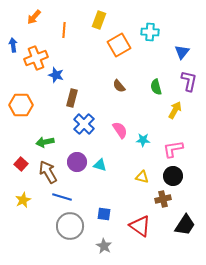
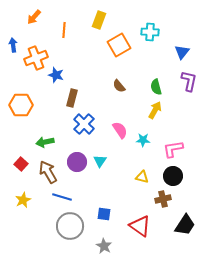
yellow arrow: moved 20 px left
cyan triangle: moved 4 px up; rotated 48 degrees clockwise
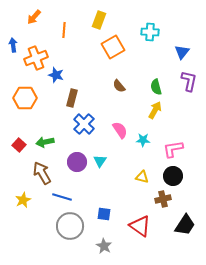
orange square: moved 6 px left, 2 px down
orange hexagon: moved 4 px right, 7 px up
red square: moved 2 px left, 19 px up
brown arrow: moved 6 px left, 1 px down
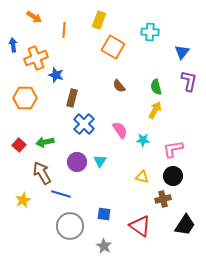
orange arrow: rotated 98 degrees counterclockwise
orange square: rotated 30 degrees counterclockwise
blue line: moved 1 px left, 3 px up
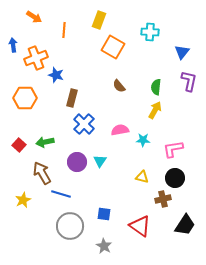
green semicircle: rotated 21 degrees clockwise
pink semicircle: rotated 66 degrees counterclockwise
black circle: moved 2 px right, 2 px down
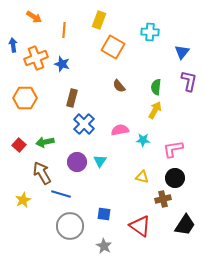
blue star: moved 6 px right, 11 px up
